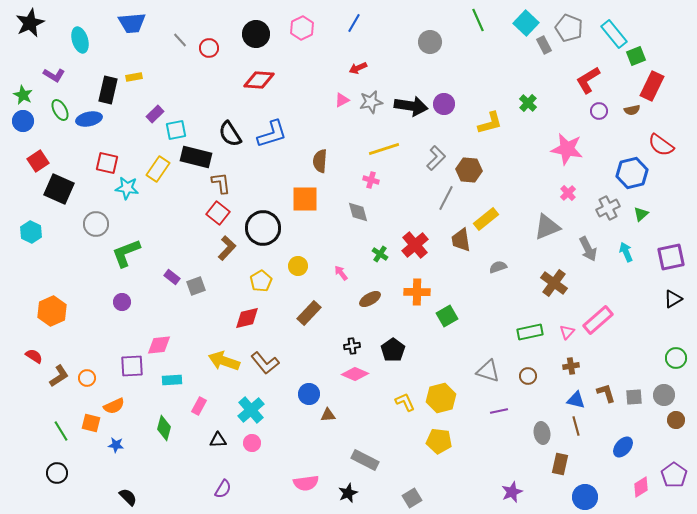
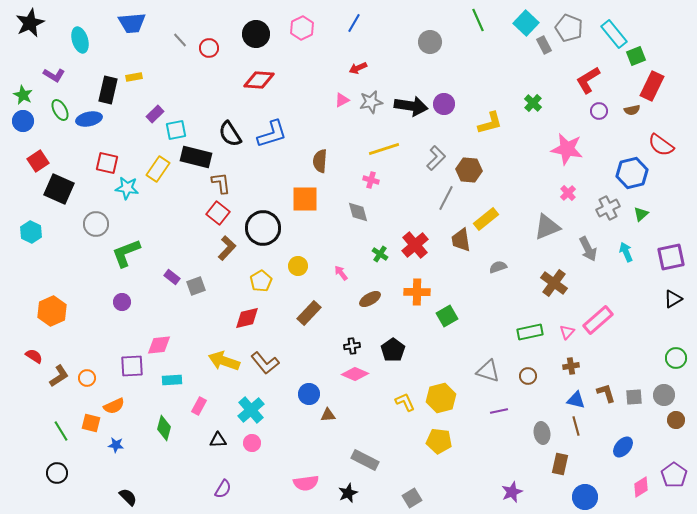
green cross at (528, 103): moved 5 px right
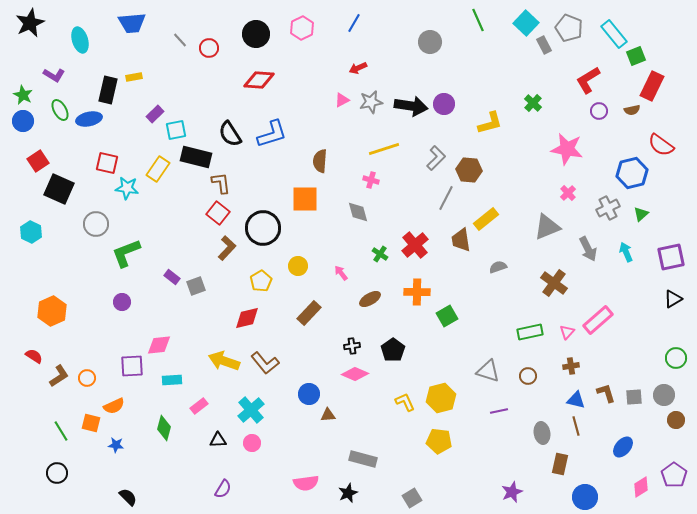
pink rectangle at (199, 406): rotated 24 degrees clockwise
gray rectangle at (365, 460): moved 2 px left, 1 px up; rotated 12 degrees counterclockwise
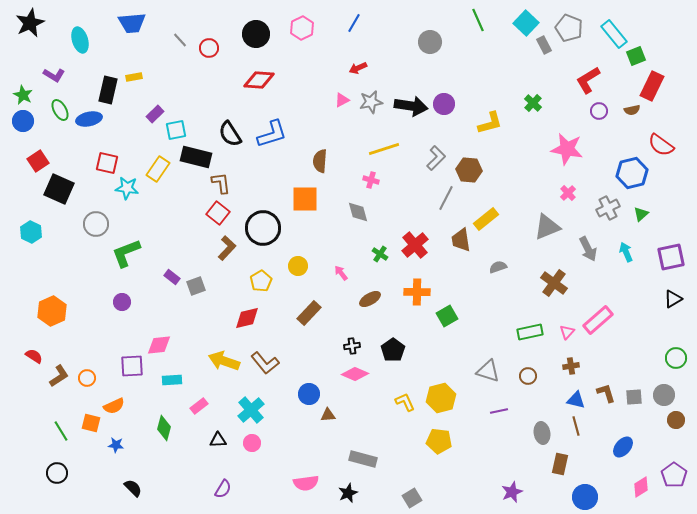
black semicircle at (128, 497): moved 5 px right, 9 px up
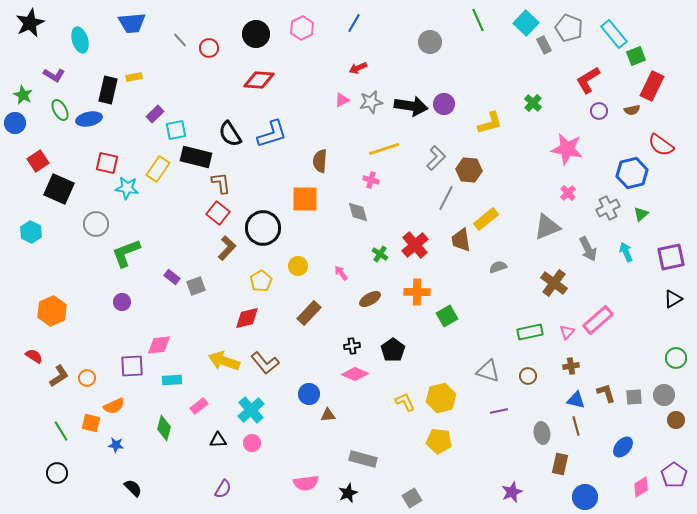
blue circle at (23, 121): moved 8 px left, 2 px down
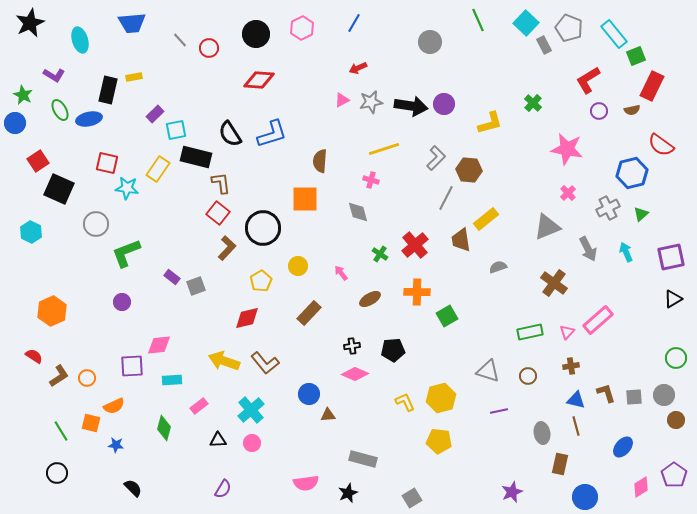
black pentagon at (393, 350): rotated 30 degrees clockwise
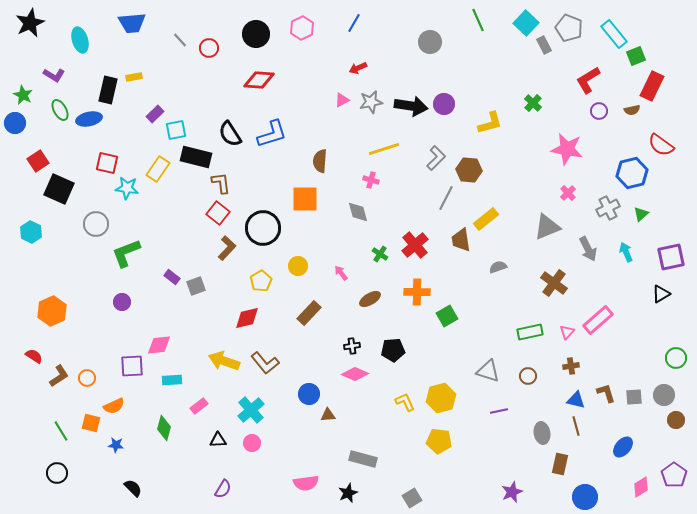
black triangle at (673, 299): moved 12 px left, 5 px up
